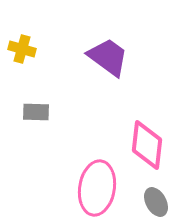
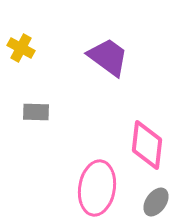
yellow cross: moved 1 px left, 1 px up; rotated 12 degrees clockwise
gray ellipse: rotated 64 degrees clockwise
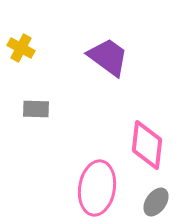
gray rectangle: moved 3 px up
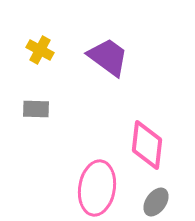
yellow cross: moved 19 px right, 2 px down
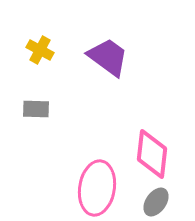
pink diamond: moved 5 px right, 9 px down
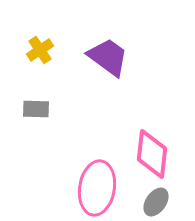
yellow cross: rotated 28 degrees clockwise
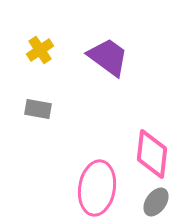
gray rectangle: moved 2 px right; rotated 8 degrees clockwise
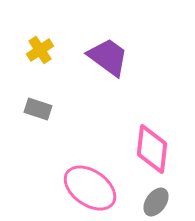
gray rectangle: rotated 8 degrees clockwise
pink diamond: moved 5 px up
pink ellipse: moved 7 px left; rotated 64 degrees counterclockwise
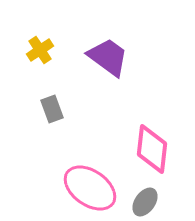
gray rectangle: moved 14 px right; rotated 52 degrees clockwise
gray ellipse: moved 11 px left
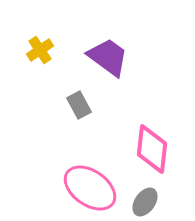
gray rectangle: moved 27 px right, 4 px up; rotated 8 degrees counterclockwise
